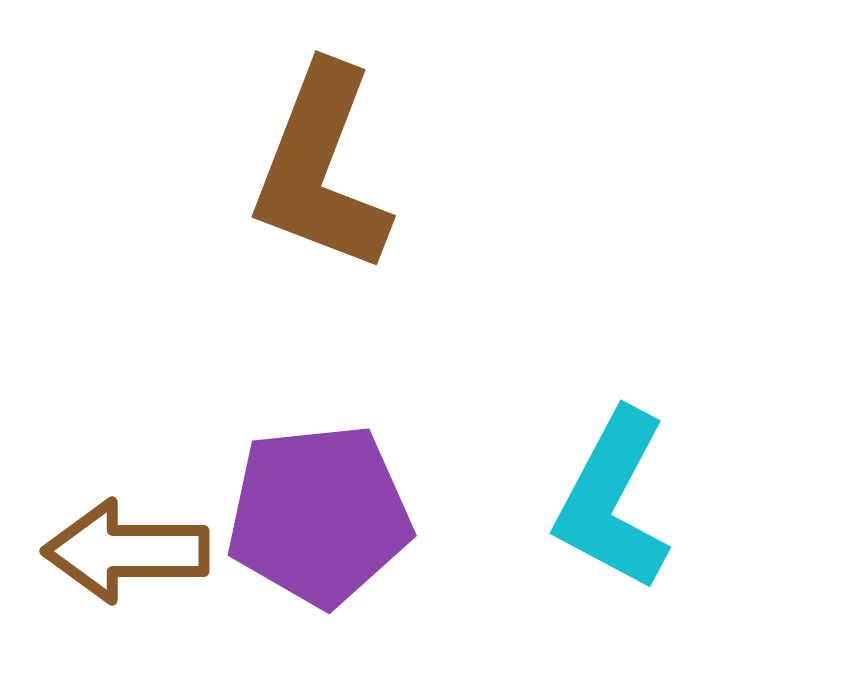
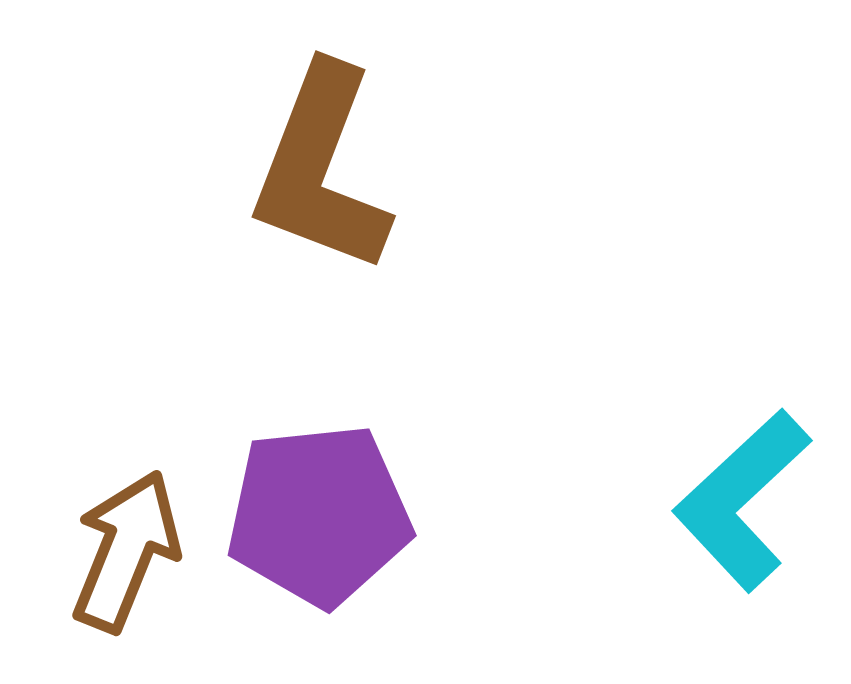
cyan L-shape: moved 129 px right; rotated 19 degrees clockwise
brown arrow: rotated 112 degrees clockwise
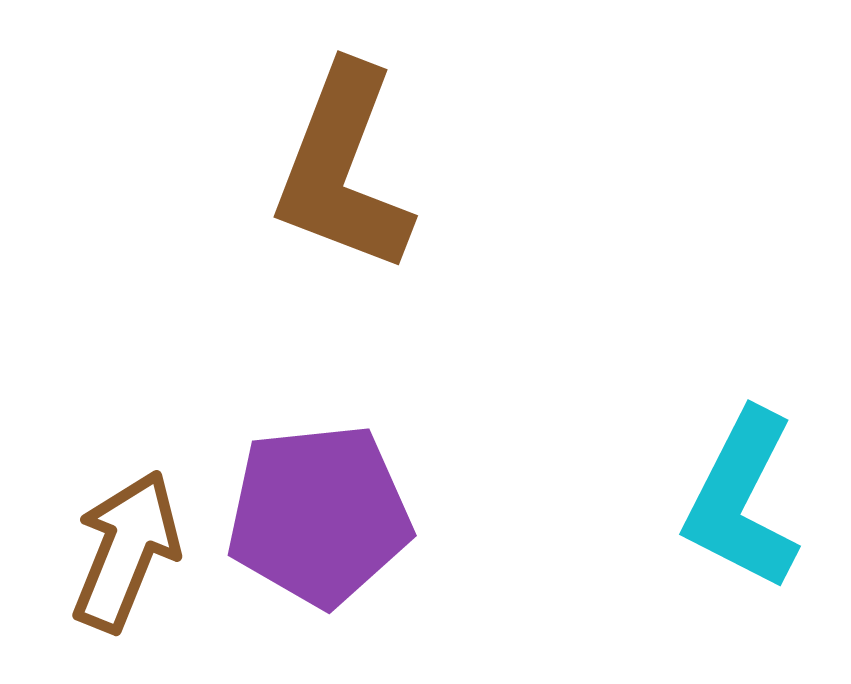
brown L-shape: moved 22 px right
cyan L-shape: rotated 20 degrees counterclockwise
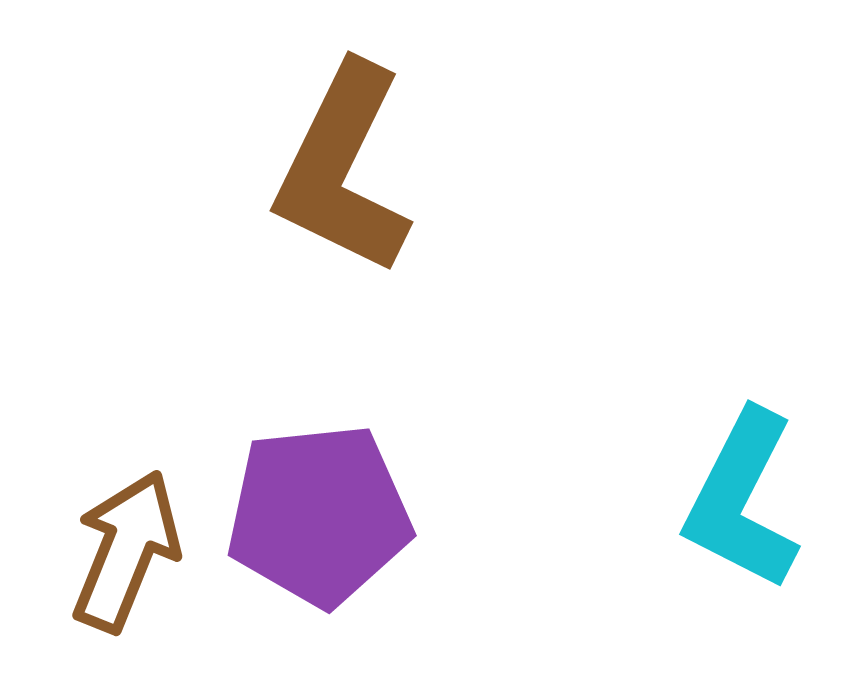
brown L-shape: rotated 5 degrees clockwise
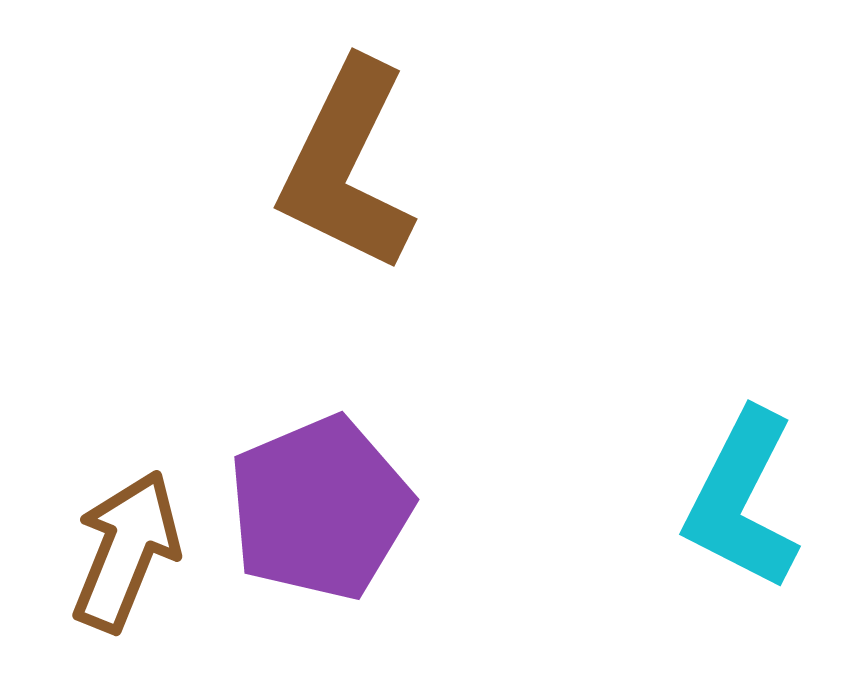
brown L-shape: moved 4 px right, 3 px up
purple pentagon: moved 1 px right, 7 px up; rotated 17 degrees counterclockwise
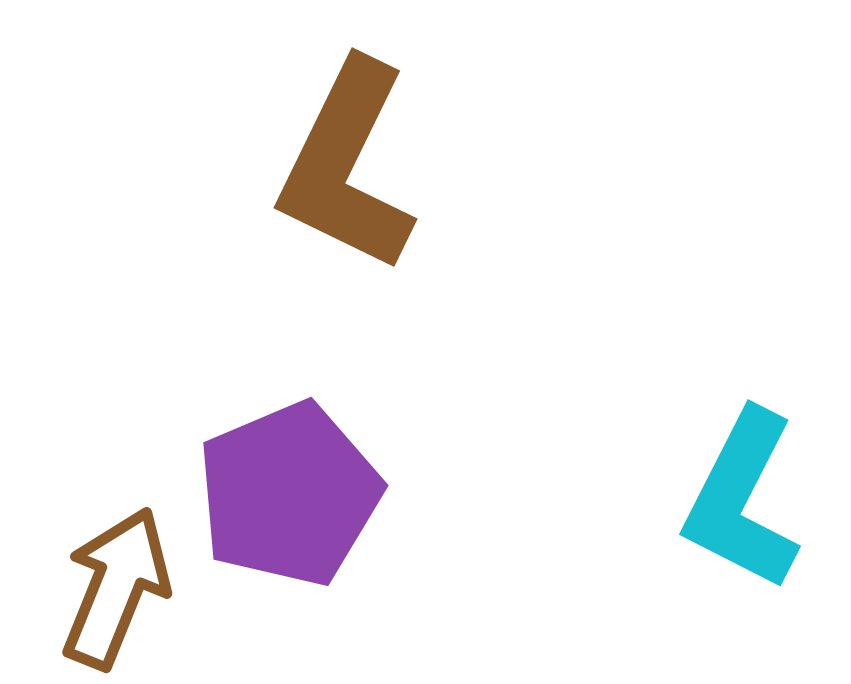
purple pentagon: moved 31 px left, 14 px up
brown arrow: moved 10 px left, 37 px down
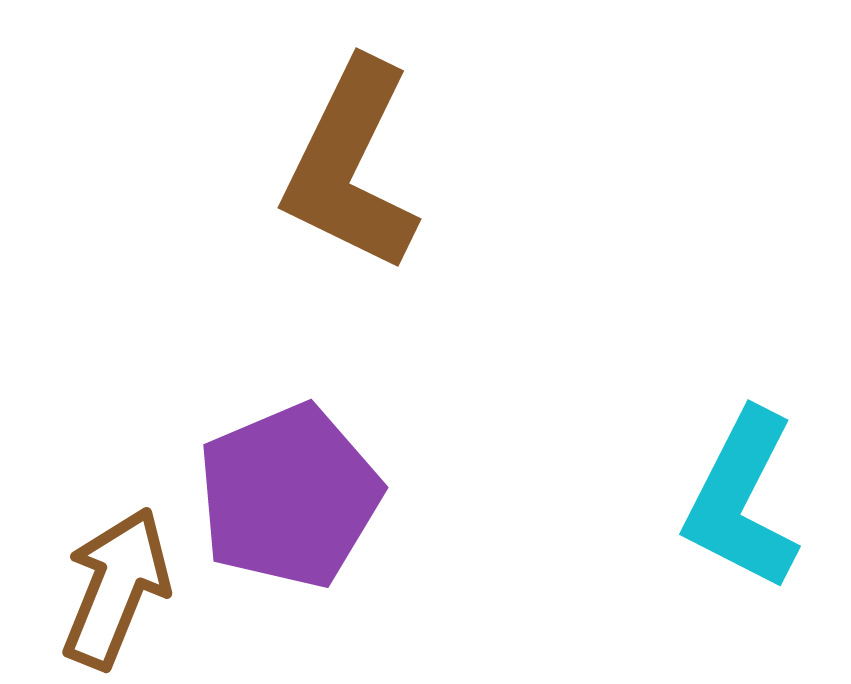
brown L-shape: moved 4 px right
purple pentagon: moved 2 px down
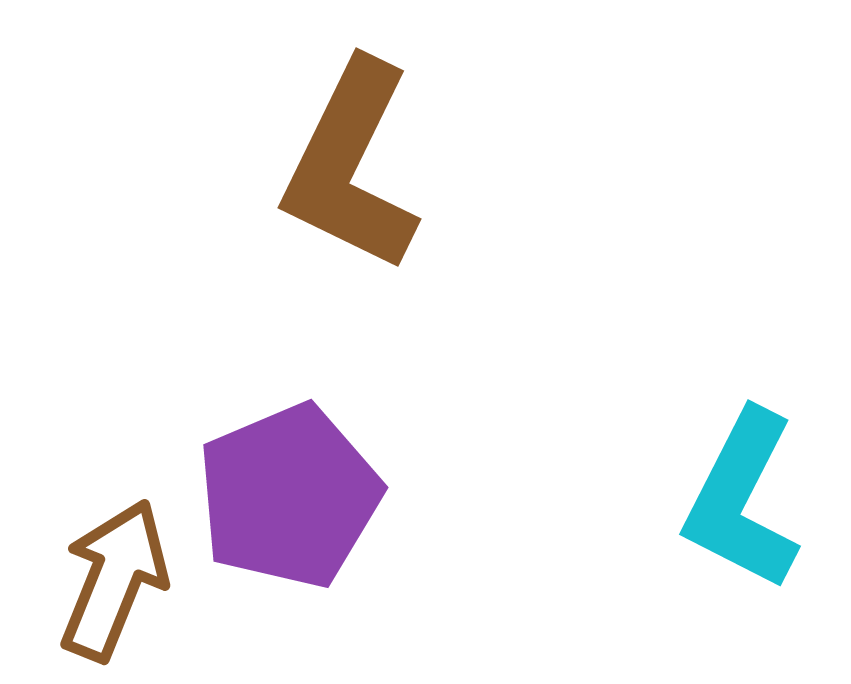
brown arrow: moved 2 px left, 8 px up
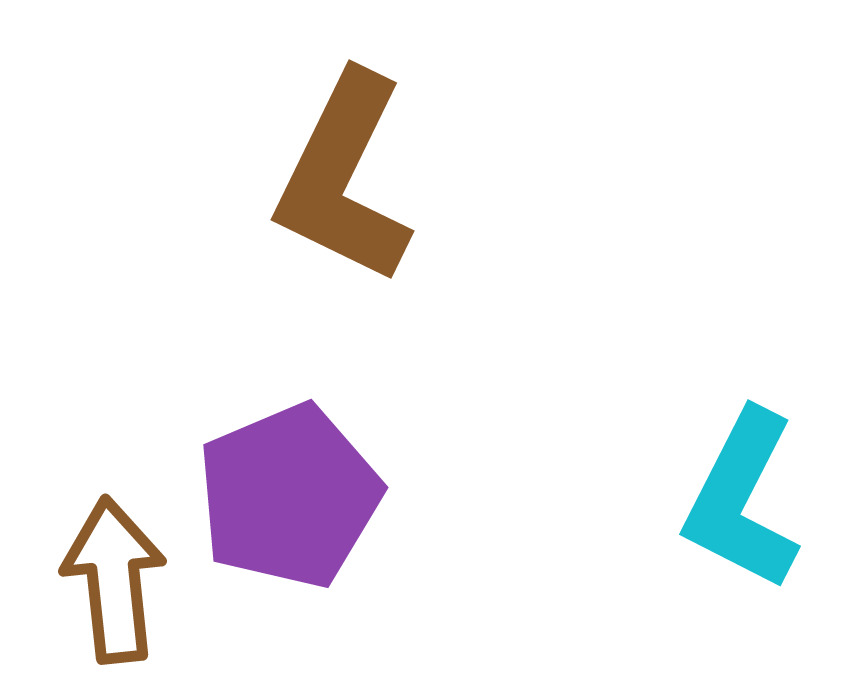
brown L-shape: moved 7 px left, 12 px down
brown arrow: rotated 28 degrees counterclockwise
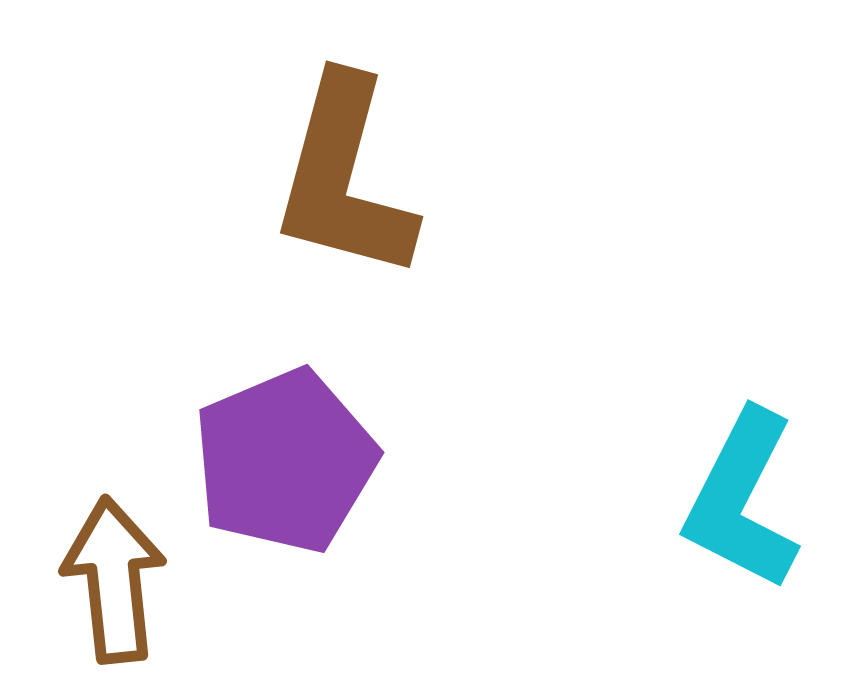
brown L-shape: rotated 11 degrees counterclockwise
purple pentagon: moved 4 px left, 35 px up
